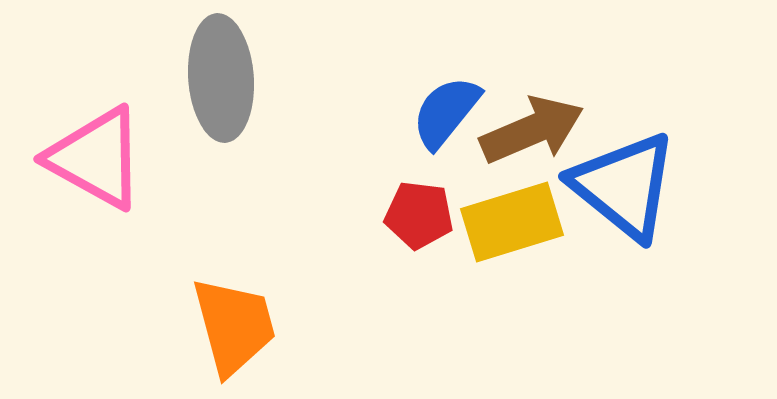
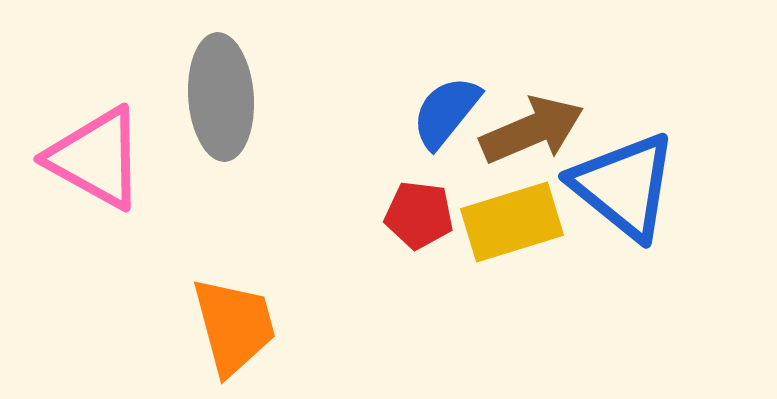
gray ellipse: moved 19 px down
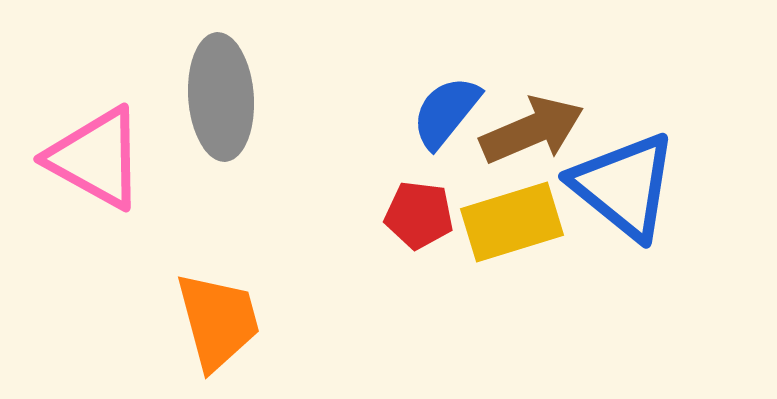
orange trapezoid: moved 16 px left, 5 px up
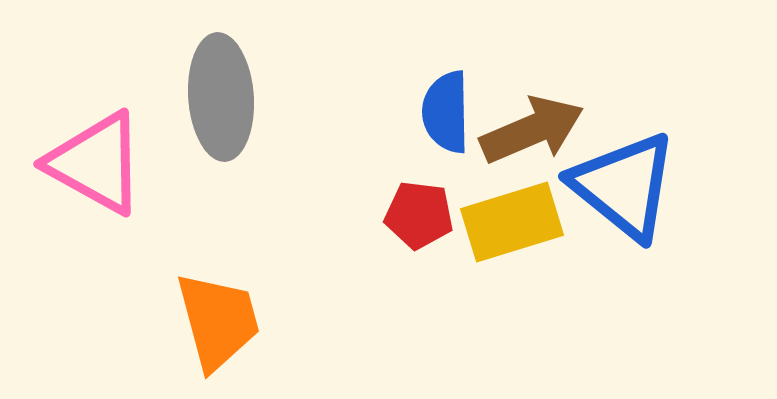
blue semicircle: rotated 40 degrees counterclockwise
pink triangle: moved 5 px down
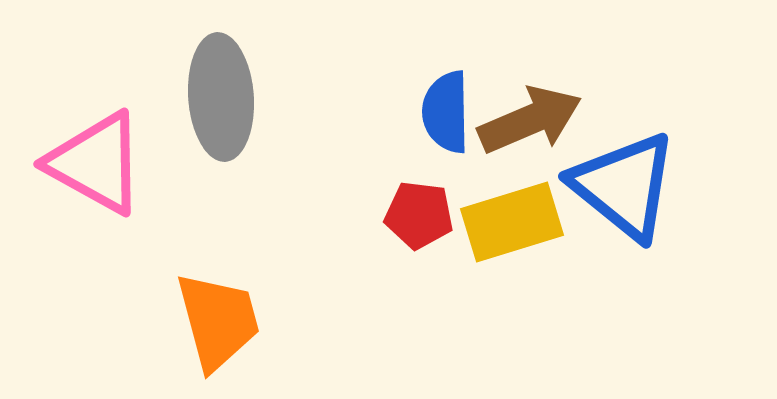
brown arrow: moved 2 px left, 10 px up
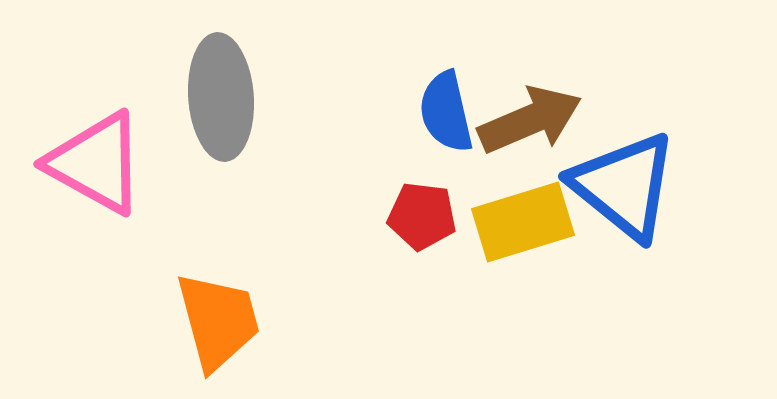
blue semicircle: rotated 12 degrees counterclockwise
red pentagon: moved 3 px right, 1 px down
yellow rectangle: moved 11 px right
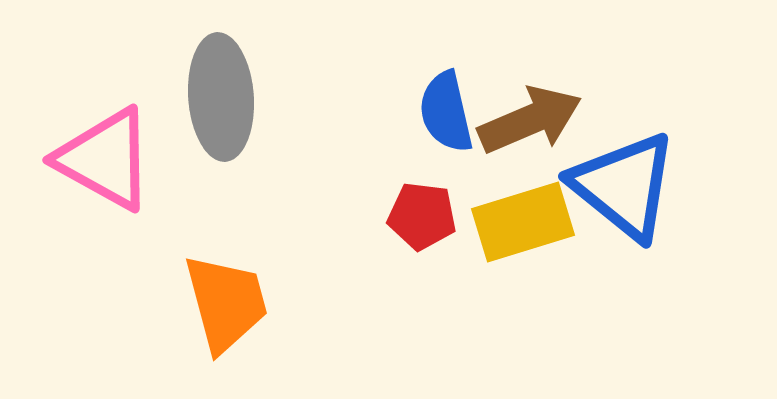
pink triangle: moved 9 px right, 4 px up
orange trapezoid: moved 8 px right, 18 px up
